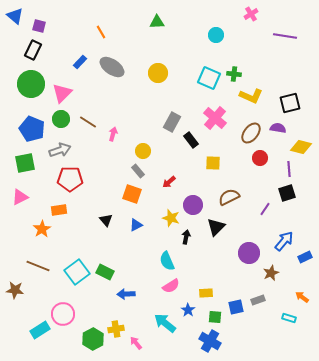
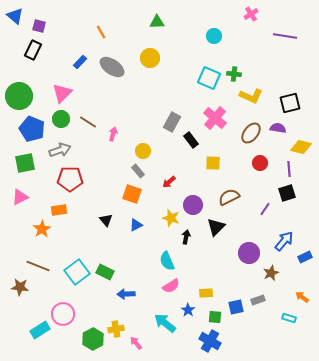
cyan circle at (216, 35): moved 2 px left, 1 px down
yellow circle at (158, 73): moved 8 px left, 15 px up
green circle at (31, 84): moved 12 px left, 12 px down
red circle at (260, 158): moved 5 px down
brown star at (15, 290): moved 5 px right, 3 px up
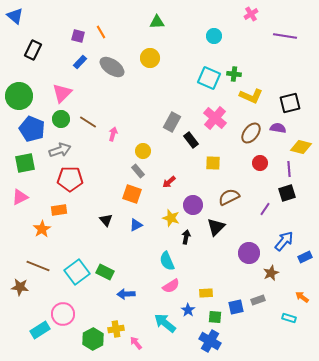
purple square at (39, 26): moved 39 px right, 10 px down
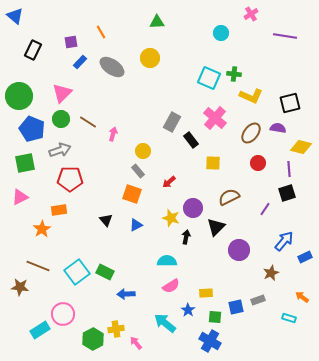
purple square at (78, 36): moved 7 px left, 6 px down; rotated 24 degrees counterclockwise
cyan circle at (214, 36): moved 7 px right, 3 px up
red circle at (260, 163): moved 2 px left
purple circle at (193, 205): moved 3 px down
purple circle at (249, 253): moved 10 px left, 3 px up
cyan semicircle at (167, 261): rotated 114 degrees clockwise
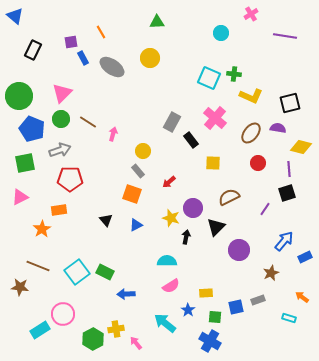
blue rectangle at (80, 62): moved 3 px right, 4 px up; rotated 72 degrees counterclockwise
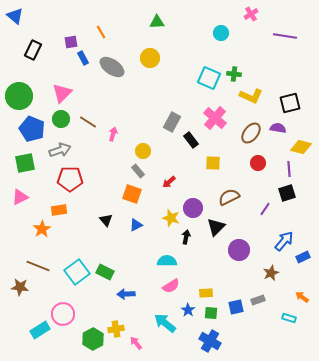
blue rectangle at (305, 257): moved 2 px left
green square at (215, 317): moved 4 px left, 4 px up
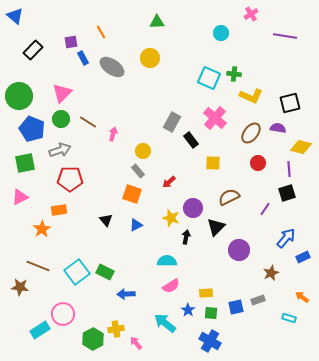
black rectangle at (33, 50): rotated 18 degrees clockwise
blue arrow at (284, 241): moved 2 px right, 3 px up
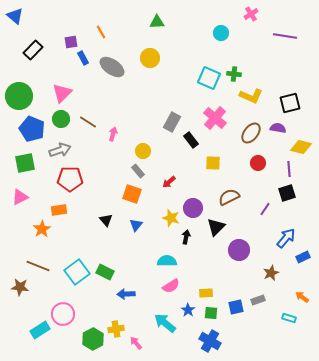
blue triangle at (136, 225): rotated 24 degrees counterclockwise
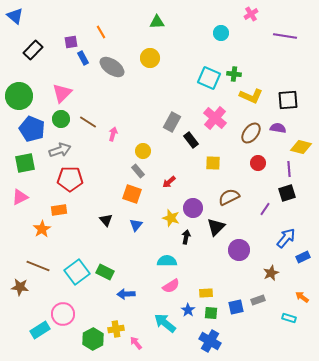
black square at (290, 103): moved 2 px left, 3 px up; rotated 10 degrees clockwise
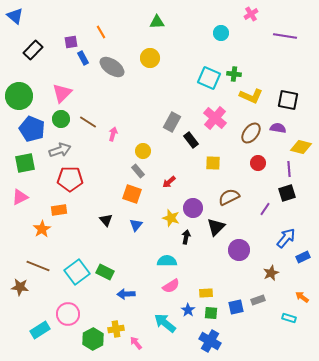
black square at (288, 100): rotated 15 degrees clockwise
pink circle at (63, 314): moved 5 px right
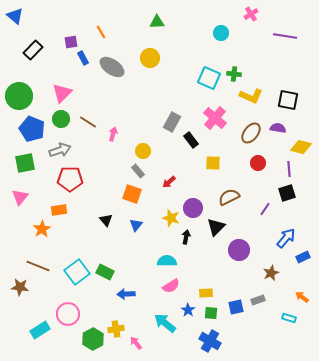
pink triangle at (20, 197): rotated 24 degrees counterclockwise
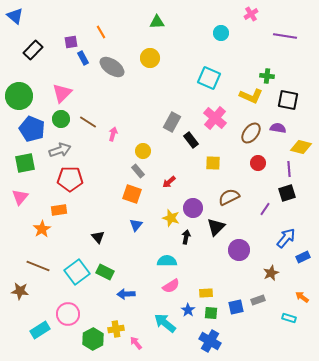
green cross at (234, 74): moved 33 px right, 2 px down
black triangle at (106, 220): moved 8 px left, 17 px down
brown star at (20, 287): moved 4 px down
